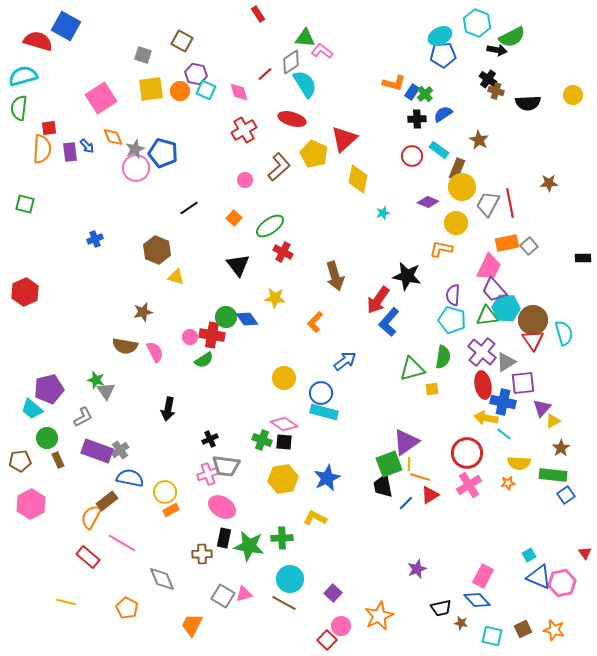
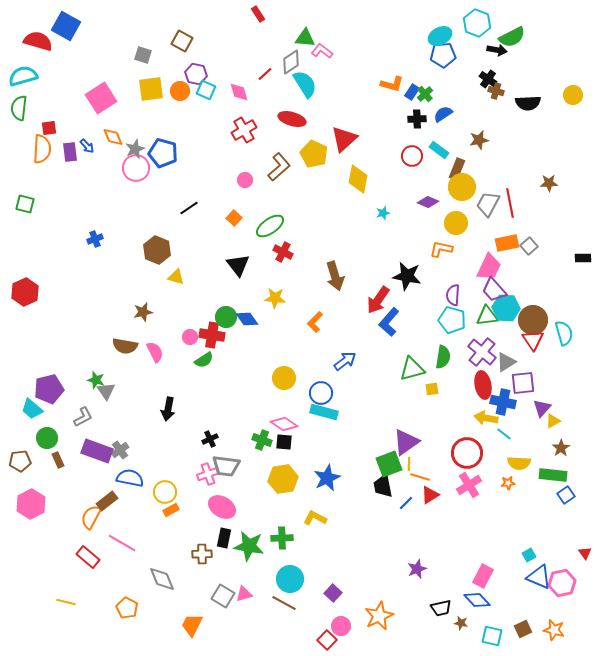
orange L-shape at (394, 83): moved 2 px left, 1 px down
brown star at (479, 140): rotated 30 degrees clockwise
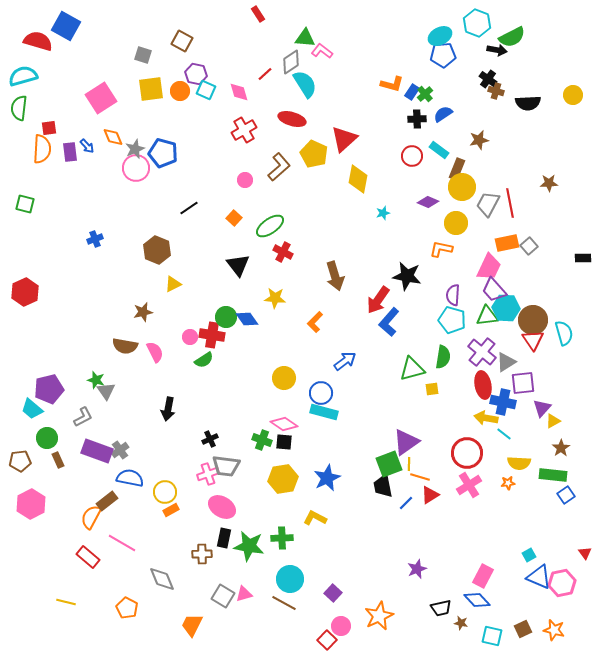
yellow triangle at (176, 277): moved 3 px left, 7 px down; rotated 42 degrees counterclockwise
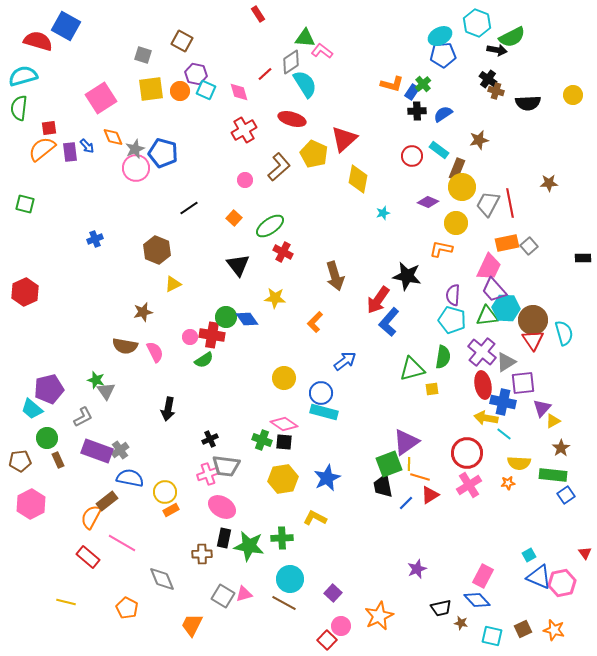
green cross at (425, 94): moved 2 px left, 10 px up
black cross at (417, 119): moved 8 px up
orange semicircle at (42, 149): rotated 132 degrees counterclockwise
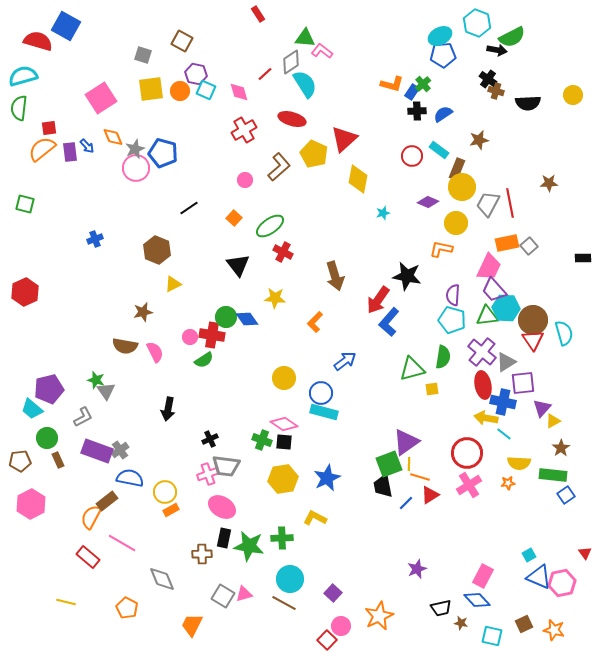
brown square at (523, 629): moved 1 px right, 5 px up
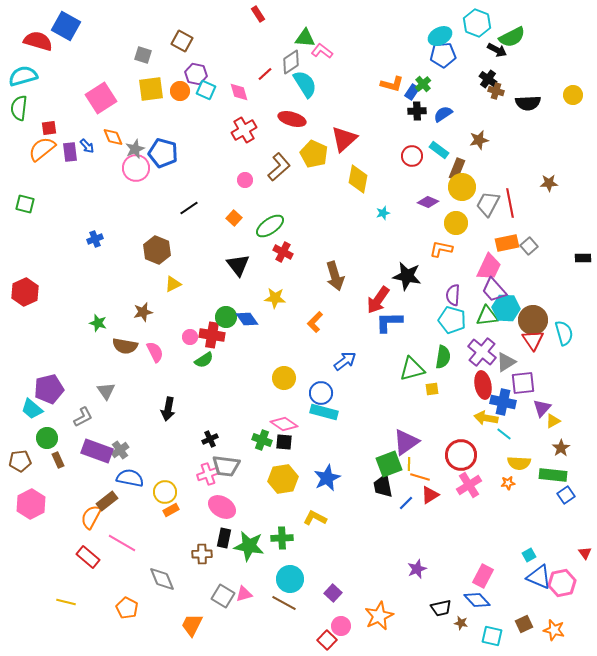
black arrow at (497, 50): rotated 18 degrees clockwise
blue L-shape at (389, 322): rotated 48 degrees clockwise
green star at (96, 380): moved 2 px right, 57 px up
red circle at (467, 453): moved 6 px left, 2 px down
